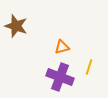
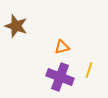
yellow line: moved 3 px down
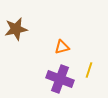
brown star: moved 3 px down; rotated 30 degrees counterclockwise
purple cross: moved 2 px down
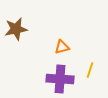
yellow line: moved 1 px right
purple cross: rotated 16 degrees counterclockwise
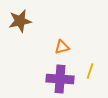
brown star: moved 4 px right, 8 px up
yellow line: moved 1 px down
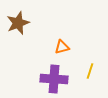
brown star: moved 2 px left, 2 px down; rotated 10 degrees counterclockwise
purple cross: moved 6 px left
